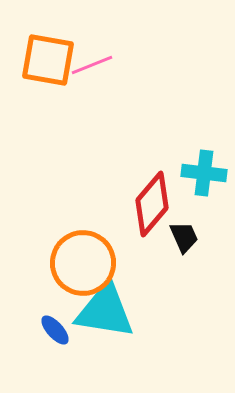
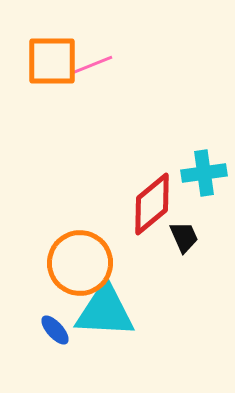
orange square: moved 4 px right, 1 px down; rotated 10 degrees counterclockwise
cyan cross: rotated 15 degrees counterclockwise
red diamond: rotated 10 degrees clockwise
orange circle: moved 3 px left
cyan triangle: rotated 6 degrees counterclockwise
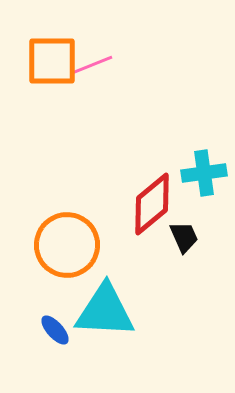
orange circle: moved 13 px left, 18 px up
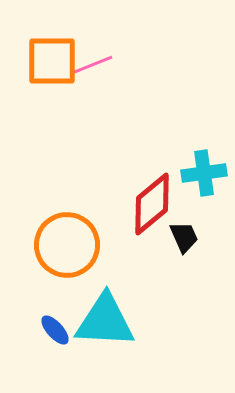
cyan triangle: moved 10 px down
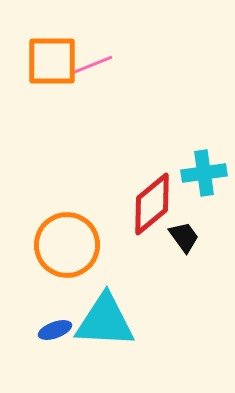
black trapezoid: rotated 12 degrees counterclockwise
blue ellipse: rotated 68 degrees counterclockwise
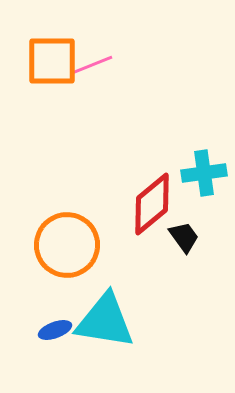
cyan triangle: rotated 6 degrees clockwise
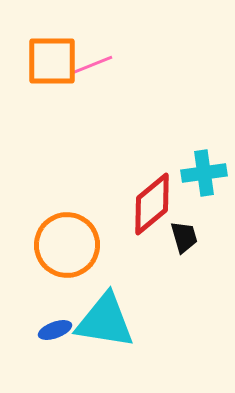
black trapezoid: rotated 20 degrees clockwise
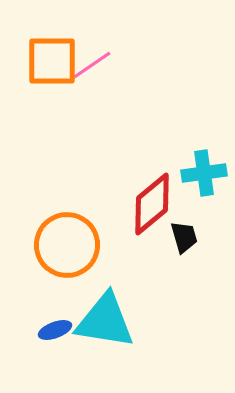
pink line: rotated 12 degrees counterclockwise
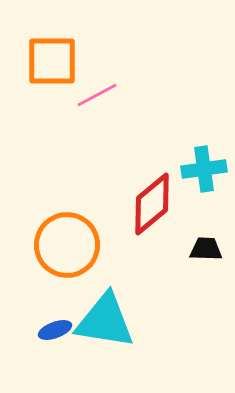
pink line: moved 5 px right, 30 px down; rotated 6 degrees clockwise
cyan cross: moved 4 px up
black trapezoid: moved 22 px right, 12 px down; rotated 72 degrees counterclockwise
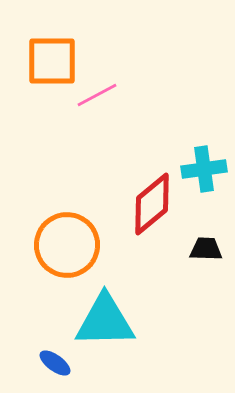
cyan triangle: rotated 10 degrees counterclockwise
blue ellipse: moved 33 px down; rotated 56 degrees clockwise
